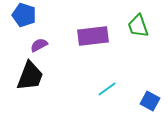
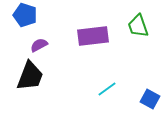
blue pentagon: moved 1 px right
blue square: moved 2 px up
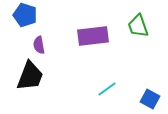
purple semicircle: rotated 72 degrees counterclockwise
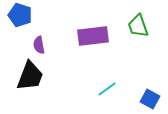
blue pentagon: moved 5 px left
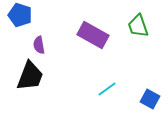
purple rectangle: moved 1 px up; rotated 36 degrees clockwise
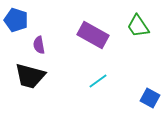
blue pentagon: moved 4 px left, 5 px down
green trapezoid: rotated 15 degrees counterclockwise
black trapezoid: rotated 84 degrees clockwise
cyan line: moved 9 px left, 8 px up
blue square: moved 1 px up
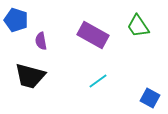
purple semicircle: moved 2 px right, 4 px up
